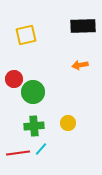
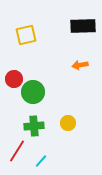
cyan line: moved 12 px down
red line: moved 1 px left, 2 px up; rotated 50 degrees counterclockwise
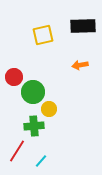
yellow square: moved 17 px right
red circle: moved 2 px up
yellow circle: moved 19 px left, 14 px up
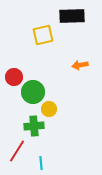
black rectangle: moved 11 px left, 10 px up
cyan line: moved 2 px down; rotated 48 degrees counterclockwise
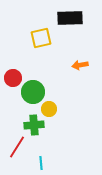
black rectangle: moved 2 px left, 2 px down
yellow square: moved 2 px left, 3 px down
red circle: moved 1 px left, 1 px down
green cross: moved 1 px up
red line: moved 4 px up
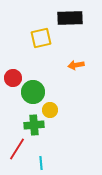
orange arrow: moved 4 px left
yellow circle: moved 1 px right, 1 px down
red line: moved 2 px down
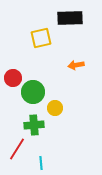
yellow circle: moved 5 px right, 2 px up
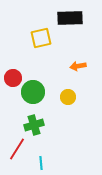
orange arrow: moved 2 px right, 1 px down
yellow circle: moved 13 px right, 11 px up
green cross: rotated 12 degrees counterclockwise
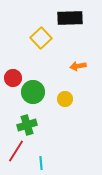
yellow square: rotated 30 degrees counterclockwise
yellow circle: moved 3 px left, 2 px down
green cross: moved 7 px left
red line: moved 1 px left, 2 px down
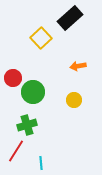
black rectangle: rotated 40 degrees counterclockwise
yellow circle: moved 9 px right, 1 px down
